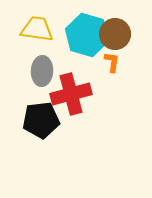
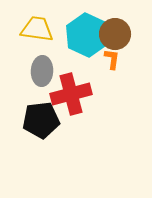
cyan hexagon: rotated 9 degrees clockwise
orange L-shape: moved 3 px up
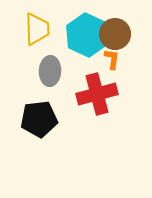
yellow trapezoid: rotated 80 degrees clockwise
gray ellipse: moved 8 px right
red cross: moved 26 px right
black pentagon: moved 2 px left, 1 px up
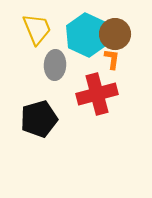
yellow trapezoid: rotated 20 degrees counterclockwise
gray ellipse: moved 5 px right, 6 px up
black pentagon: rotated 9 degrees counterclockwise
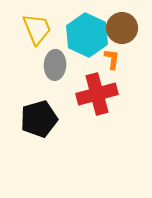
brown circle: moved 7 px right, 6 px up
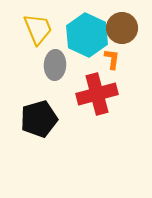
yellow trapezoid: moved 1 px right
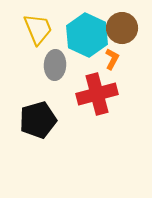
orange L-shape: rotated 20 degrees clockwise
black pentagon: moved 1 px left, 1 px down
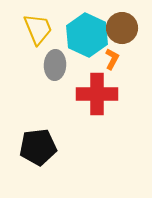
red cross: rotated 15 degrees clockwise
black pentagon: moved 27 px down; rotated 9 degrees clockwise
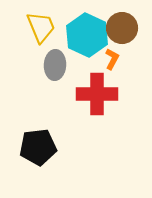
yellow trapezoid: moved 3 px right, 2 px up
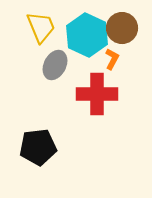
gray ellipse: rotated 24 degrees clockwise
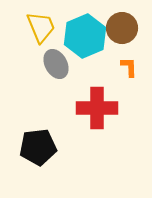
cyan hexagon: moved 2 px left, 1 px down; rotated 12 degrees clockwise
orange L-shape: moved 17 px right, 8 px down; rotated 30 degrees counterclockwise
gray ellipse: moved 1 px right, 1 px up; rotated 56 degrees counterclockwise
red cross: moved 14 px down
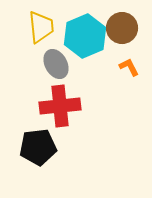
yellow trapezoid: rotated 16 degrees clockwise
orange L-shape: rotated 25 degrees counterclockwise
red cross: moved 37 px left, 2 px up; rotated 6 degrees counterclockwise
